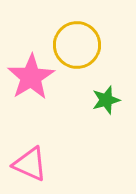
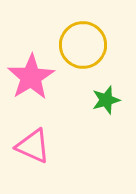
yellow circle: moved 6 px right
pink triangle: moved 3 px right, 18 px up
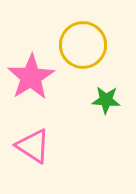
green star: rotated 20 degrees clockwise
pink triangle: rotated 9 degrees clockwise
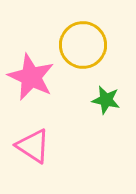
pink star: rotated 15 degrees counterclockwise
green star: rotated 8 degrees clockwise
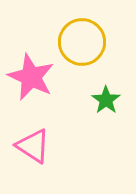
yellow circle: moved 1 px left, 3 px up
green star: rotated 24 degrees clockwise
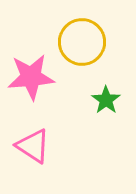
pink star: rotated 30 degrees counterclockwise
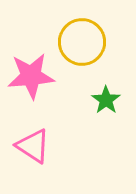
pink star: moved 1 px up
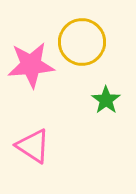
pink star: moved 11 px up
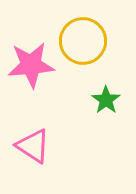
yellow circle: moved 1 px right, 1 px up
